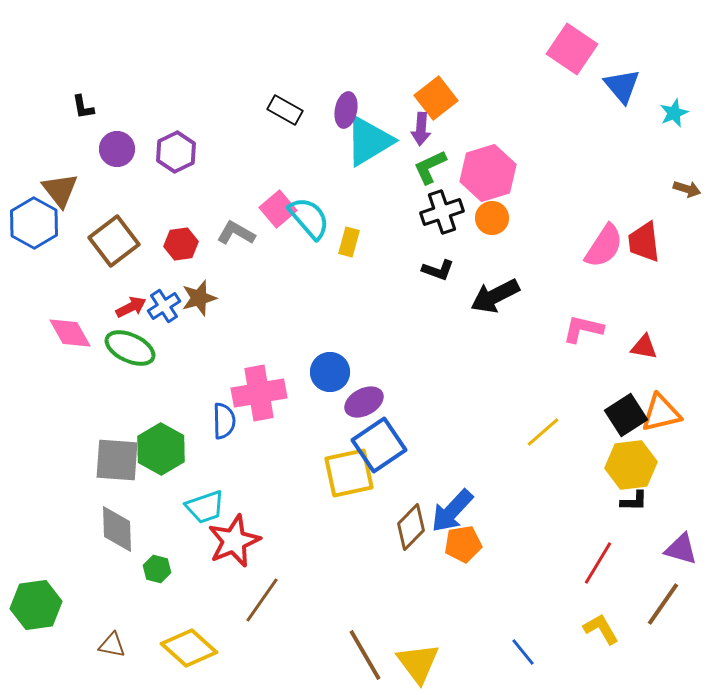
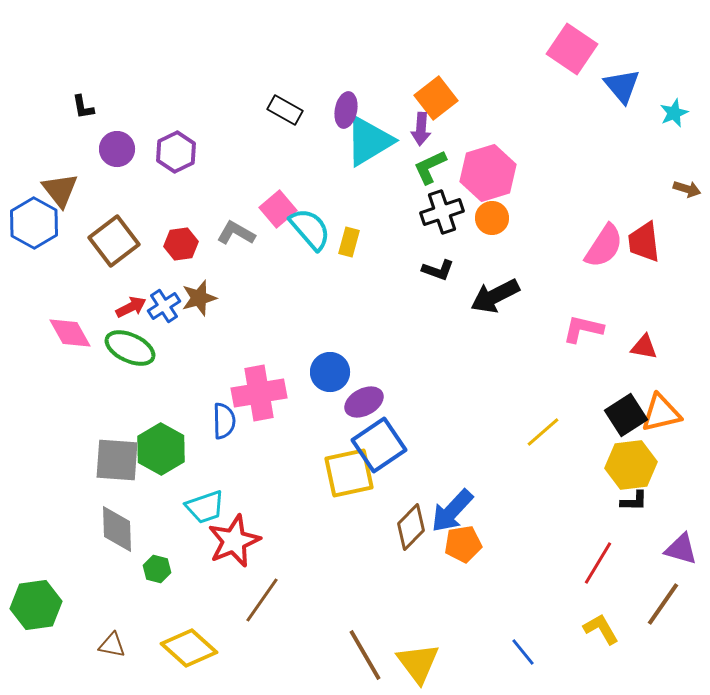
cyan semicircle at (309, 218): moved 1 px right, 11 px down
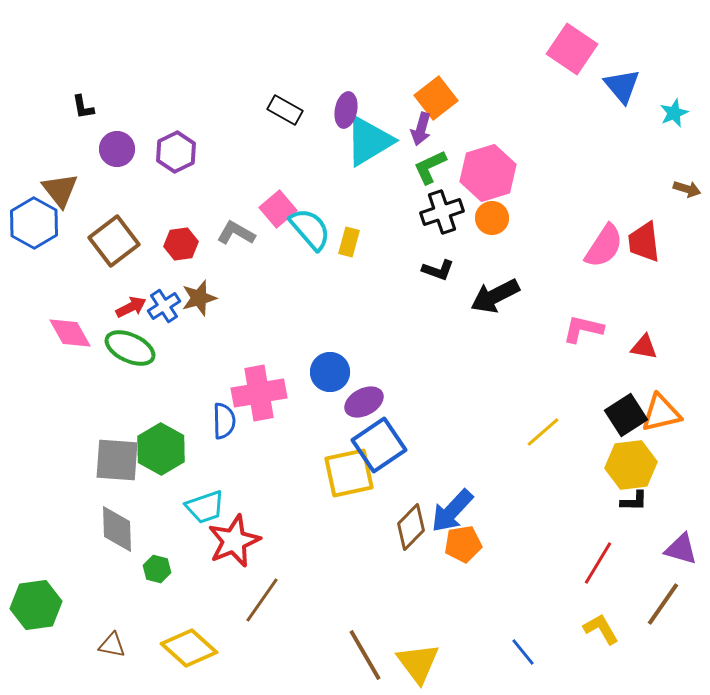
purple arrow at (421, 129): rotated 12 degrees clockwise
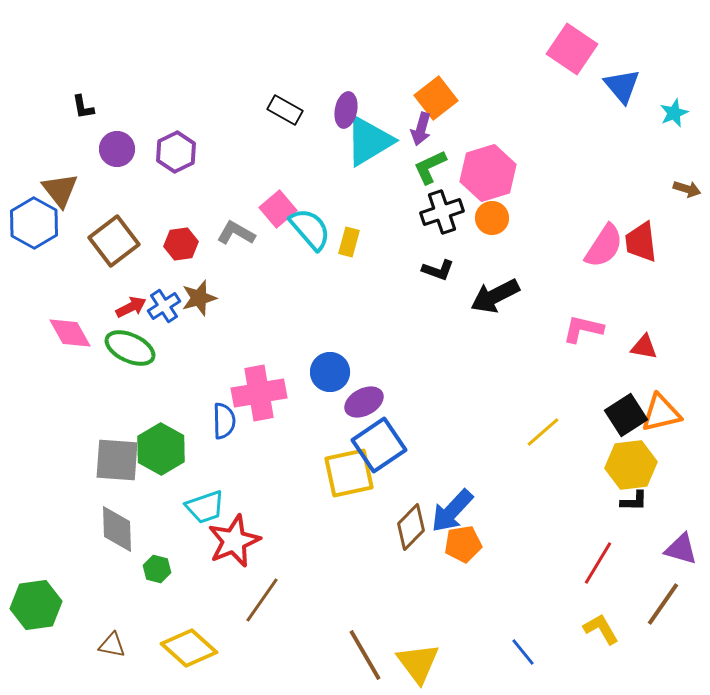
red trapezoid at (644, 242): moved 3 px left
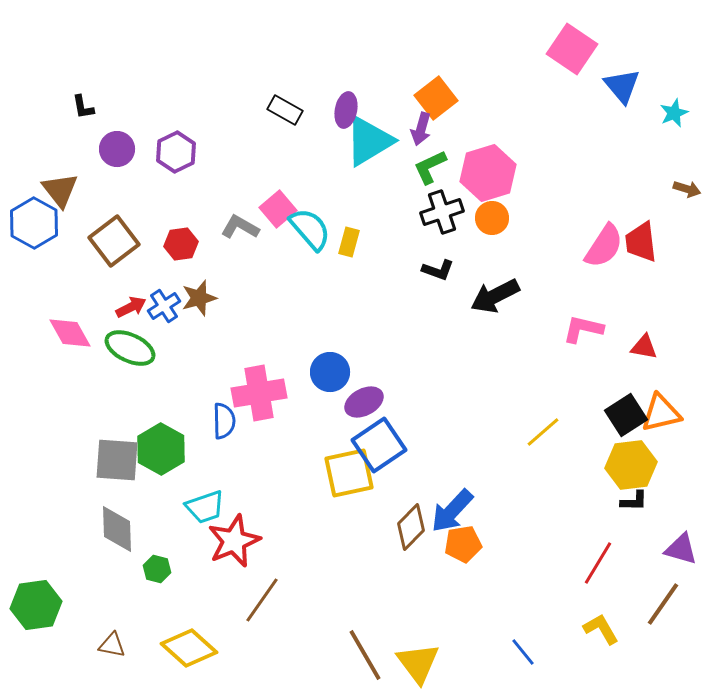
gray L-shape at (236, 233): moved 4 px right, 6 px up
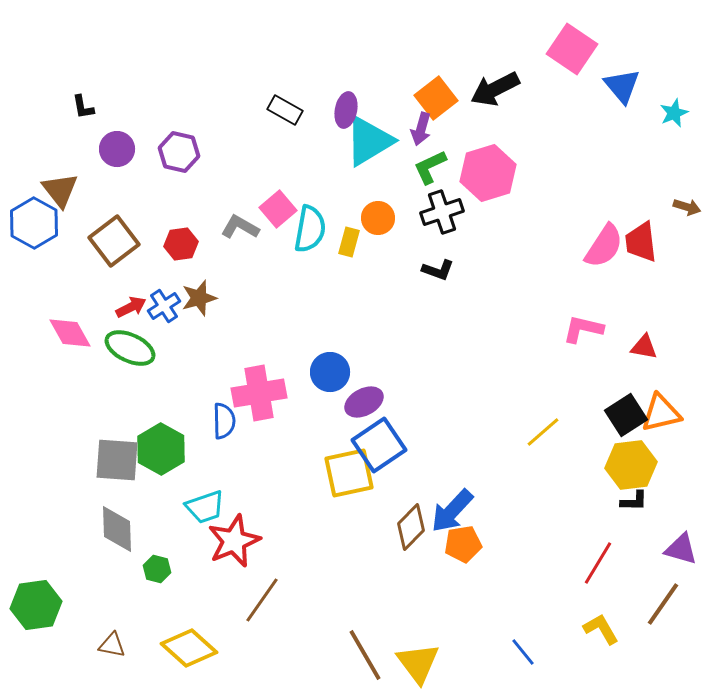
purple hexagon at (176, 152): moved 3 px right; rotated 21 degrees counterclockwise
brown arrow at (687, 189): moved 18 px down
orange circle at (492, 218): moved 114 px left
cyan semicircle at (310, 229): rotated 51 degrees clockwise
black arrow at (495, 296): moved 207 px up
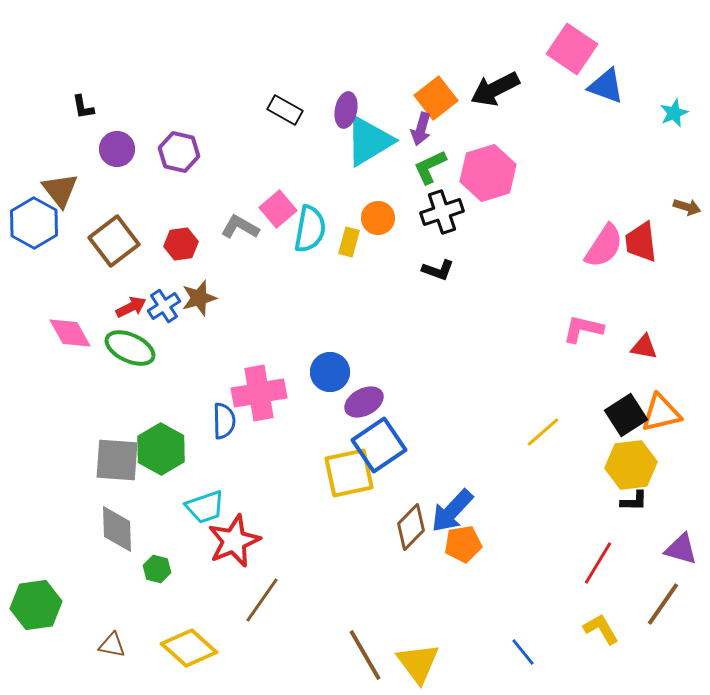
blue triangle at (622, 86): moved 16 px left; rotated 30 degrees counterclockwise
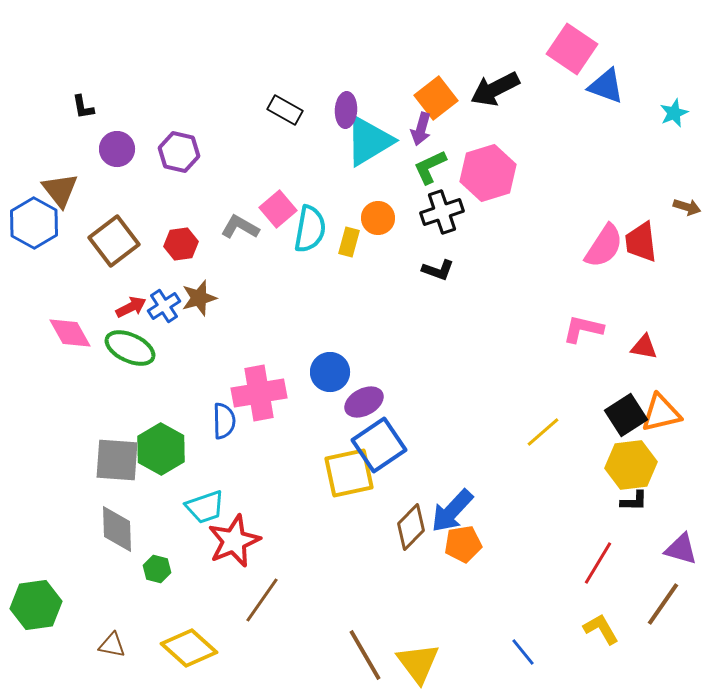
purple ellipse at (346, 110): rotated 8 degrees counterclockwise
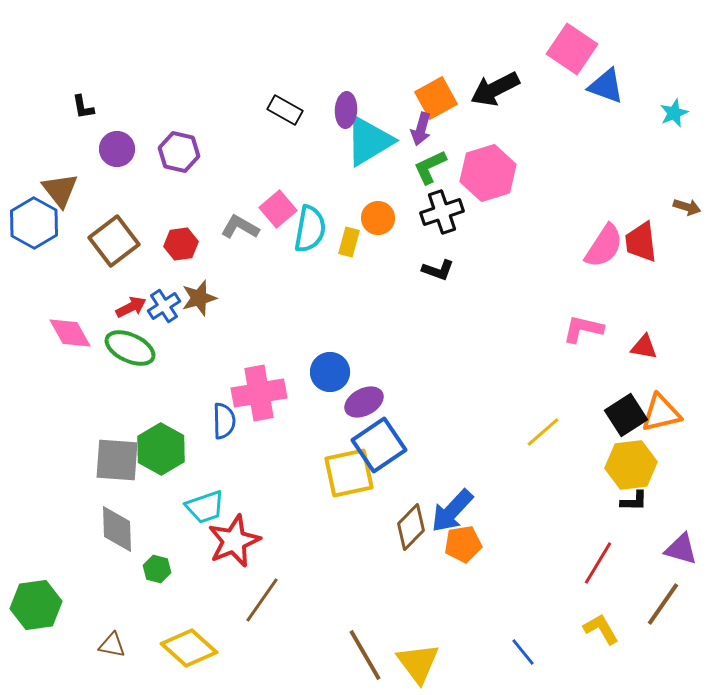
orange square at (436, 98): rotated 9 degrees clockwise
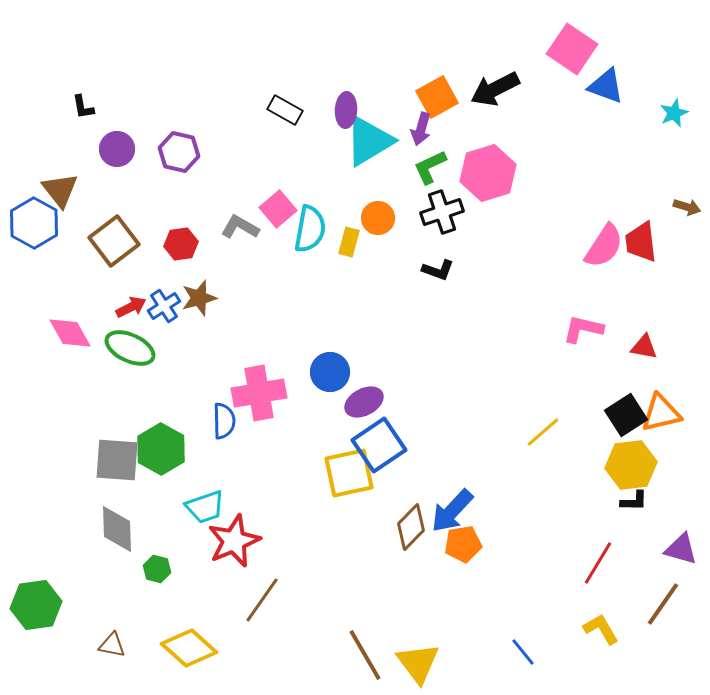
orange square at (436, 98): moved 1 px right, 1 px up
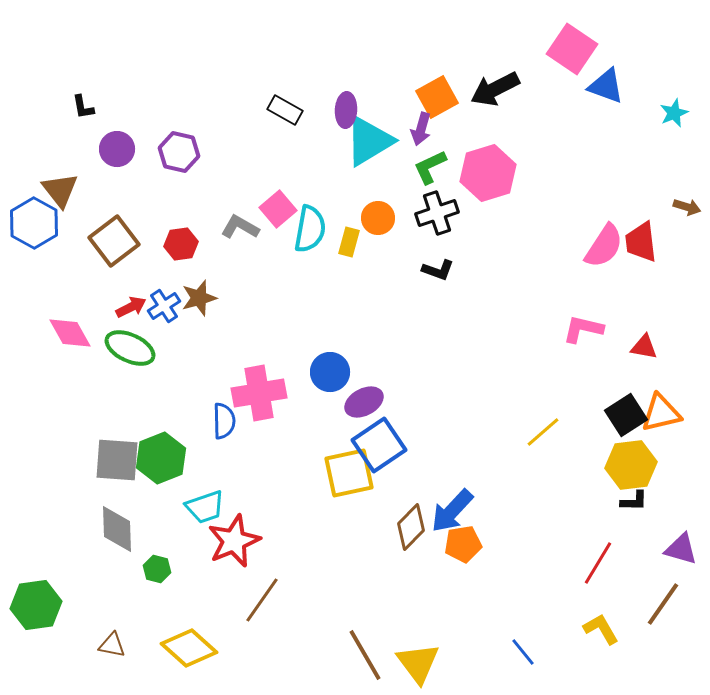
black cross at (442, 212): moved 5 px left, 1 px down
green hexagon at (161, 449): moved 9 px down; rotated 9 degrees clockwise
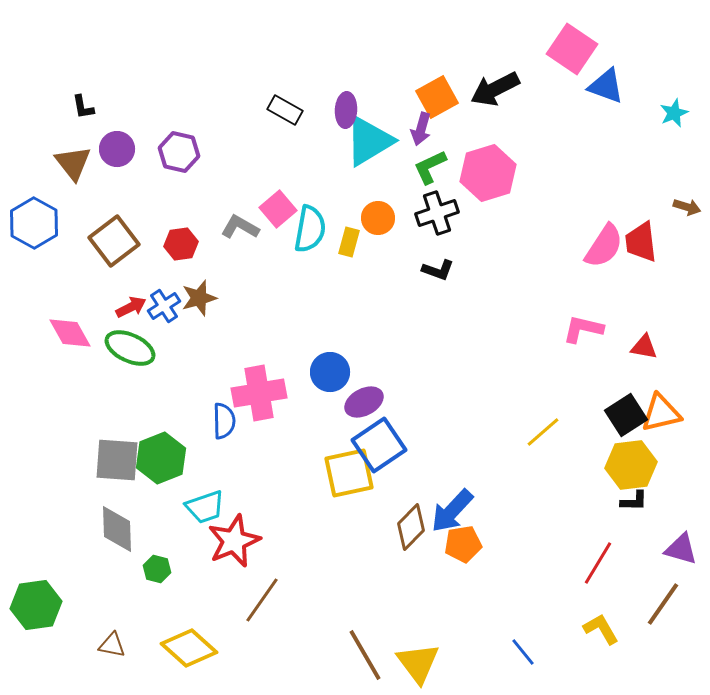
brown triangle at (60, 190): moved 13 px right, 27 px up
